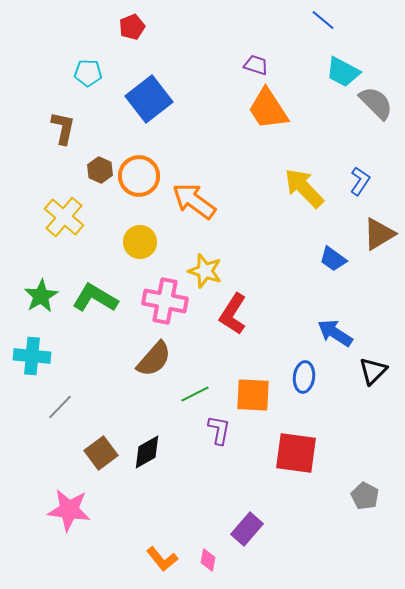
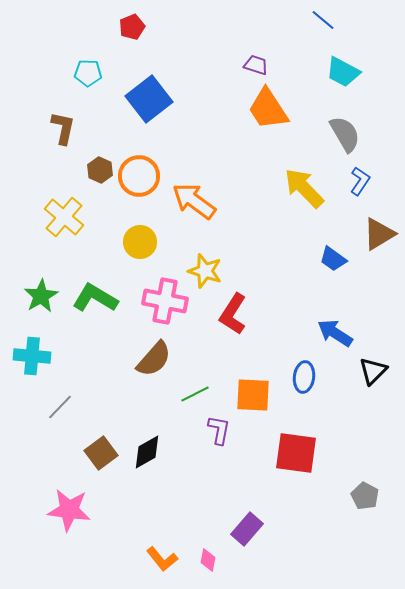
gray semicircle: moved 31 px left, 31 px down; rotated 15 degrees clockwise
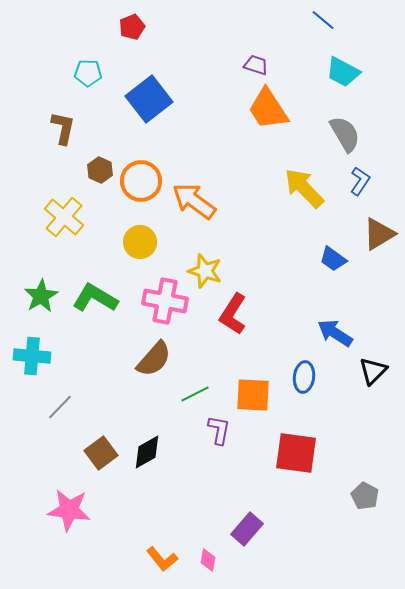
orange circle: moved 2 px right, 5 px down
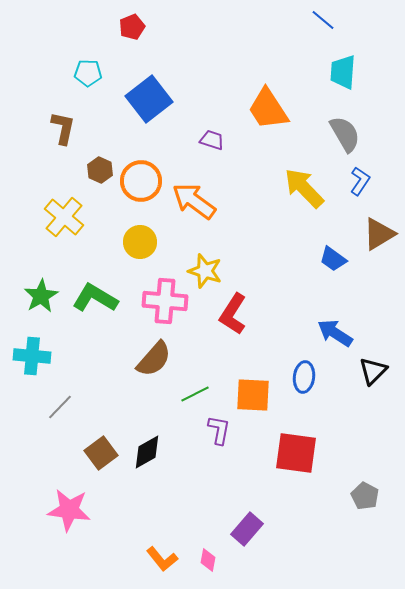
purple trapezoid: moved 44 px left, 75 px down
cyan trapezoid: rotated 66 degrees clockwise
pink cross: rotated 6 degrees counterclockwise
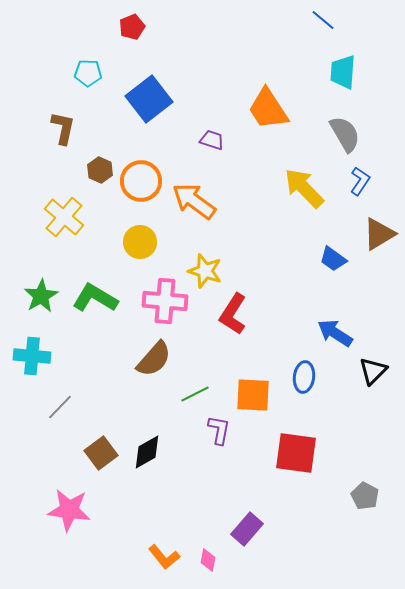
orange L-shape: moved 2 px right, 2 px up
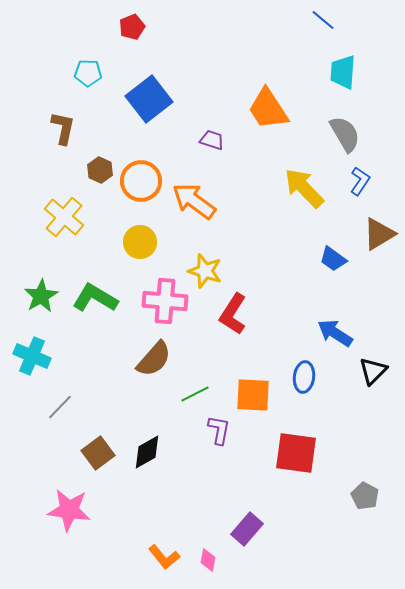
cyan cross: rotated 18 degrees clockwise
brown square: moved 3 px left
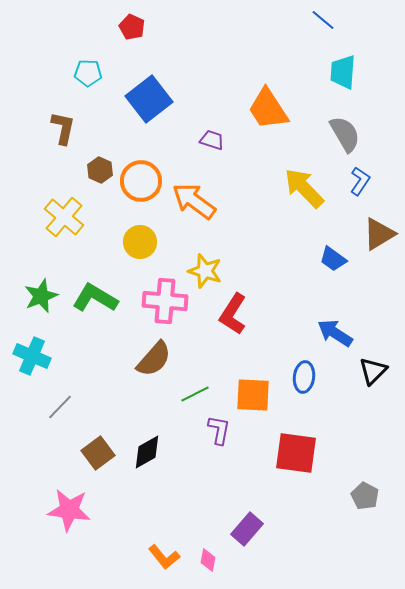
red pentagon: rotated 25 degrees counterclockwise
green star: rotated 8 degrees clockwise
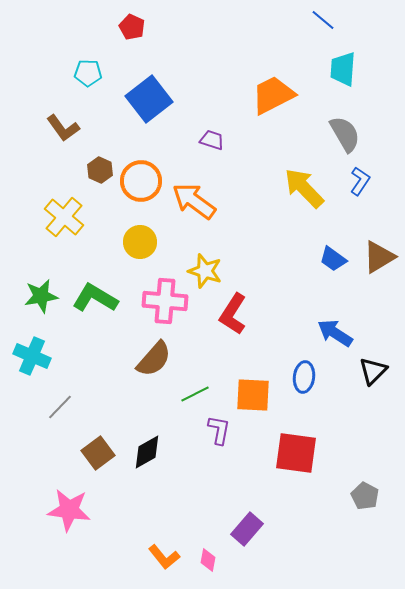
cyan trapezoid: moved 3 px up
orange trapezoid: moved 5 px right, 14 px up; rotated 96 degrees clockwise
brown L-shape: rotated 132 degrees clockwise
brown triangle: moved 23 px down
green star: rotated 12 degrees clockwise
